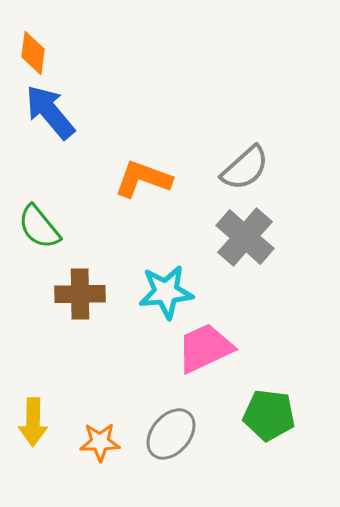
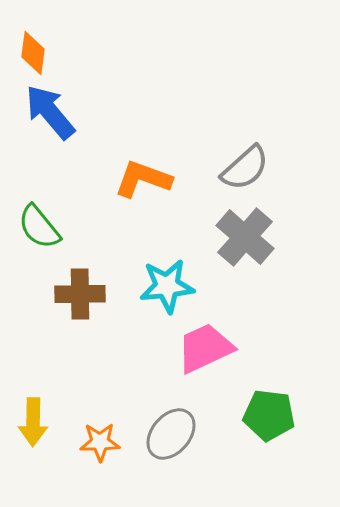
cyan star: moved 1 px right, 6 px up
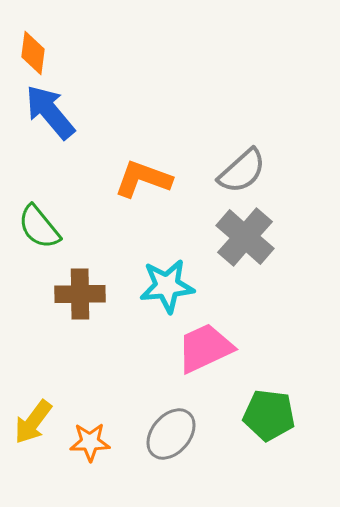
gray semicircle: moved 3 px left, 3 px down
yellow arrow: rotated 36 degrees clockwise
orange star: moved 10 px left
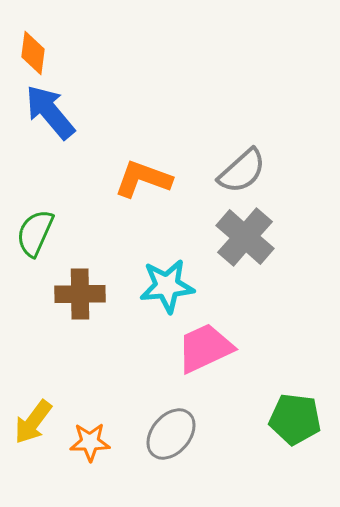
green semicircle: moved 4 px left, 6 px down; rotated 63 degrees clockwise
green pentagon: moved 26 px right, 4 px down
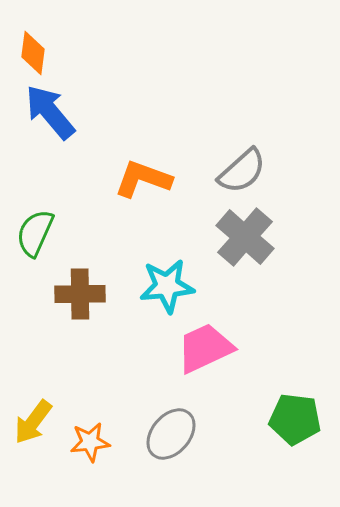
orange star: rotated 6 degrees counterclockwise
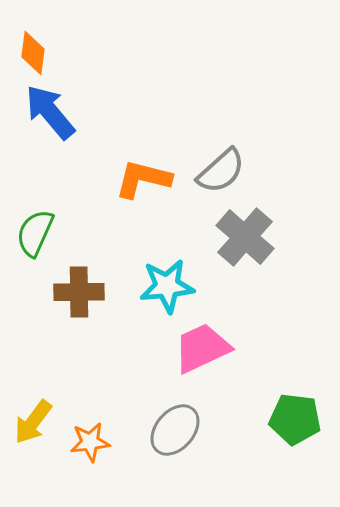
gray semicircle: moved 21 px left
orange L-shape: rotated 6 degrees counterclockwise
brown cross: moved 1 px left, 2 px up
pink trapezoid: moved 3 px left
gray ellipse: moved 4 px right, 4 px up
